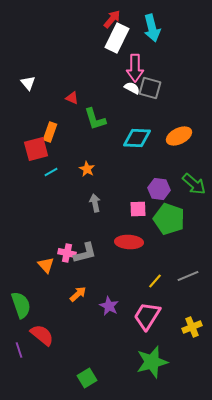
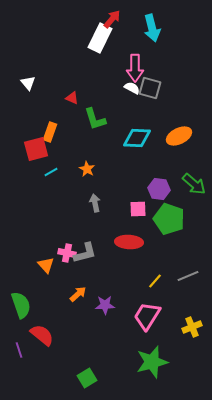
white rectangle: moved 17 px left
purple star: moved 4 px left, 1 px up; rotated 30 degrees counterclockwise
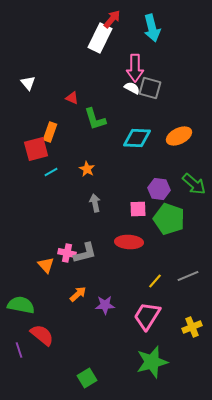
green semicircle: rotated 60 degrees counterclockwise
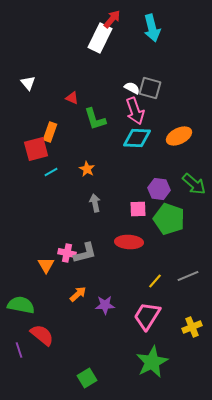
pink arrow: moved 43 px down; rotated 20 degrees counterclockwise
orange triangle: rotated 12 degrees clockwise
green star: rotated 12 degrees counterclockwise
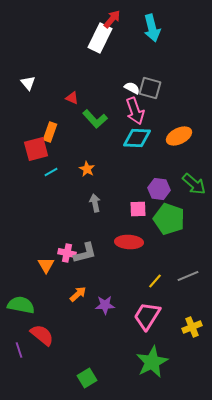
green L-shape: rotated 25 degrees counterclockwise
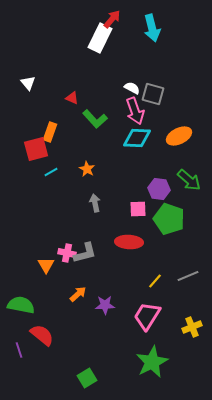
gray square: moved 3 px right, 6 px down
green arrow: moved 5 px left, 4 px up
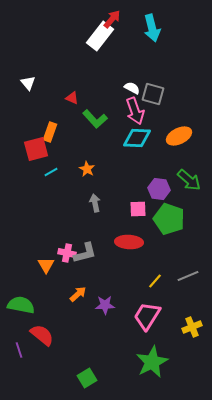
white rectangle: moved 2 px up; rotated 12 degrees clockwise
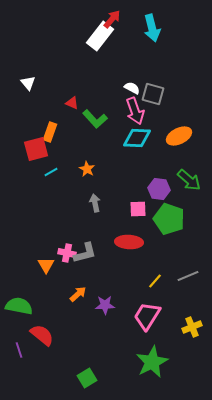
red triangle: moved 5 px down
green semicircle: moved 2 px left, 1 px down
